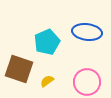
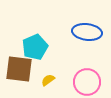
cyan pentagon: moved 12 px left, 5 px down
brown square: rotated 12 degrees counterclockwise
yellow semicircle: moved 1 px right, 1 px up
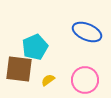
blue ellipse: rotated 16 degrees clockwise
pink circle: moved 2 px left, 2 px up
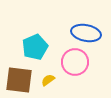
blue ellipse: moved 1 px left, 1 px down; rotated 12 degrees counterclockwise
brown square: moved 11 px down
pink circle: moved 10 px left, 18 px up
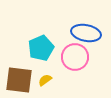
cyan pentagon: moved 6 px right, 1 px down
pink circle: moved 5 px up
yellow semicircle: moved 3 px left
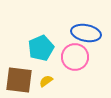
yellow semicircle: moved 1 px right, 1 px down
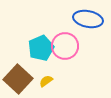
blue ellipse: moved 2 px right, 14 px up
pink circle: moved 10 px left, 11 px up
brown square: moved 1 px left, 1 px up; rotated 36 degrees clockwise
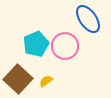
blue ellipse: rotated 44 degrees clockwise
cyan pentagon: moved 5 px left, 4 px up
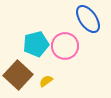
cyan pentagon: rotated 10 degrees clockwise
brown square: moved 4 px up
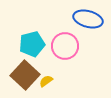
blue ellipse: rotated 40 degrees counterclockwise
cyan pentagon: moved 4 px left
brown square: moved 7 px right
